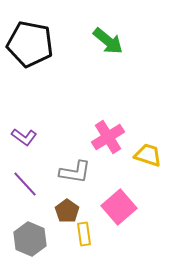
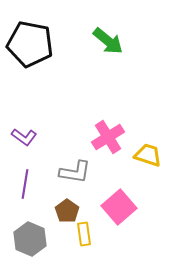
purple line: rotated 52 degrees clockwise
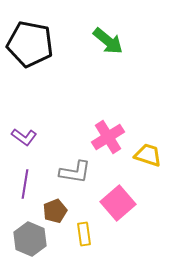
pink square: moved 1 px left, 4 px up
brown pentagon: moved 12 px left; rotated 15 degrees clockwise
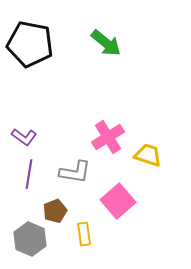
green arrow: moved 2 px left, 2 px down
purple line: moved 4 px right, 10 px up
pink square: moved 2 px up
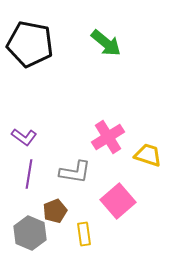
gray hexagon: moved 6 px up
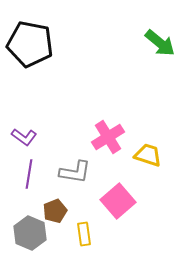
green arrow: moved 54 px right
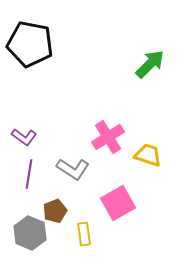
green arrow: moved 10 px left, 21 px down; rotated 84 degrees counterclockwise
gray L-shape: moved 2 px left, 3 px up; rotated 24 degrees clockwise
pink square: moved 2 px down; rotated 12 degrees clockwise
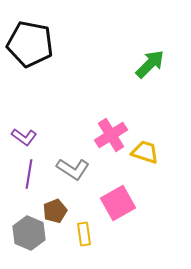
pink cross: moved 3 px right, 2 px up
yellow trapezoid: moved 3 px left, 3 px up
gray hexagon: moved 1 px left
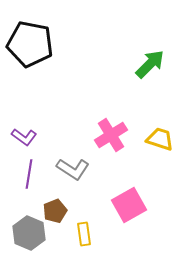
yellow trapezoid: moved 15 px right, 13 px up
pink square: moved 11 px right, 2 px down
